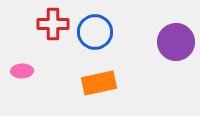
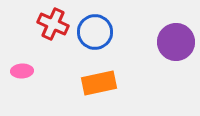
red cross: rotated 24 degrees clockwise
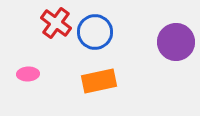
red cross: moved 3 px right, 1 px up; rotated 12 degrees clockwise
pink ellipse: moved 6 px right, 3 px down
orange rectangle: moved 2 px up
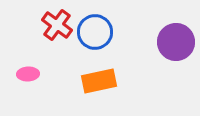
red cross: moved 1 px right, 2 px down
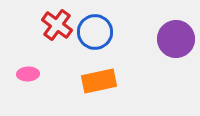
purple circle: moved 3 px up
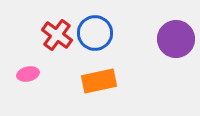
red cross: moved 10 px down
blue circle: moved 1 px down
pink ellipse: rotated 10 degrees counterclockwise
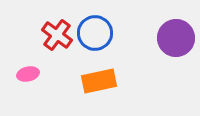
purple circle: moved 1 px up
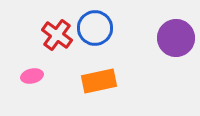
blue circle: moved 5 px up
pink ellipse: moved 4 px right, 2 px down
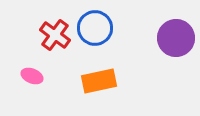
red cross: moved 2 px left
pink ellipse: rotated 35 degrees clockwise
